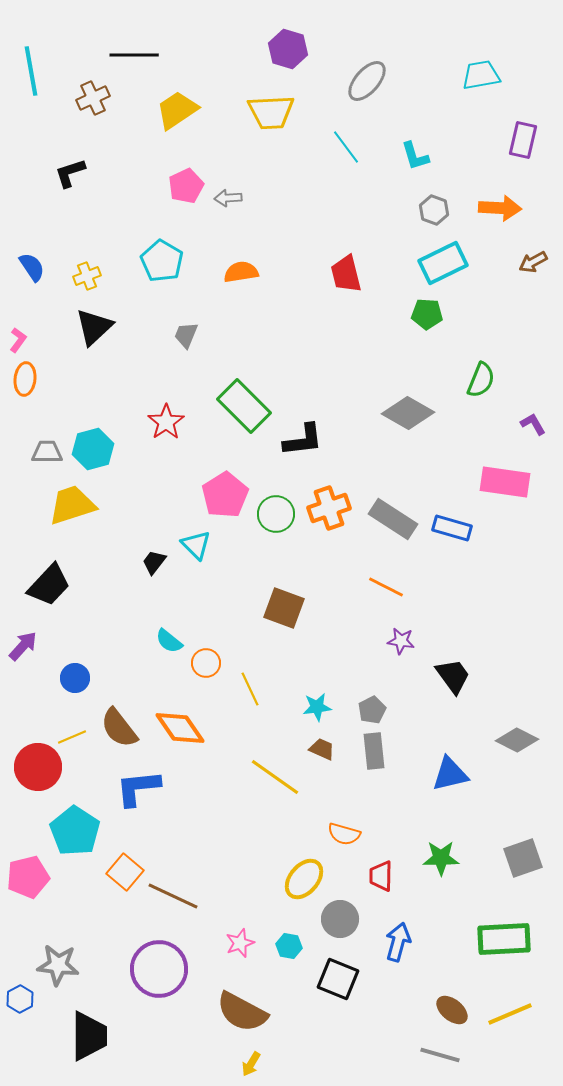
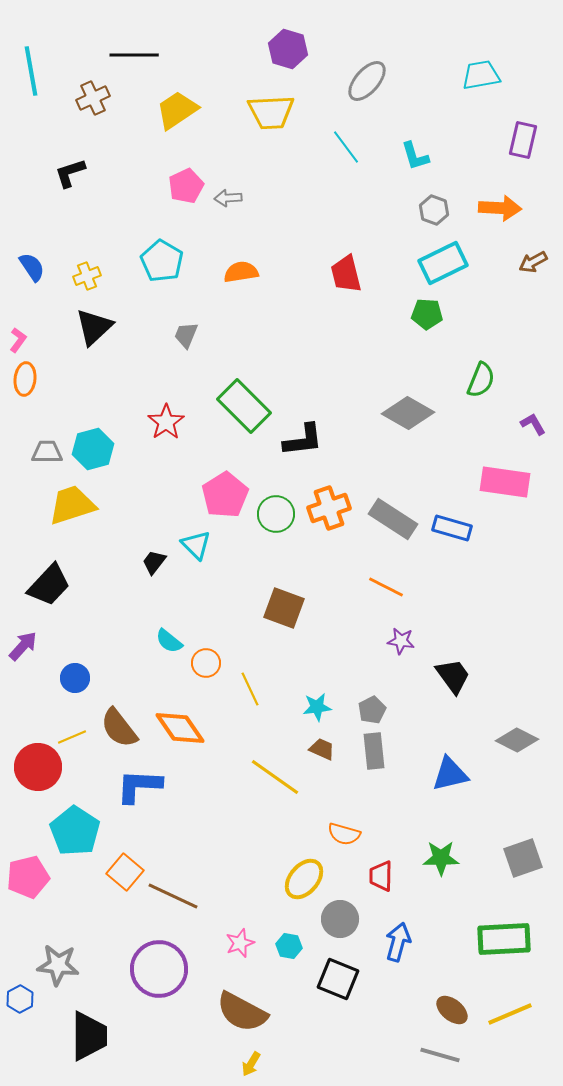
blue L-shape at (138, 788): moved 1 px right, 2 px up; rotated 9 degrees clockwise
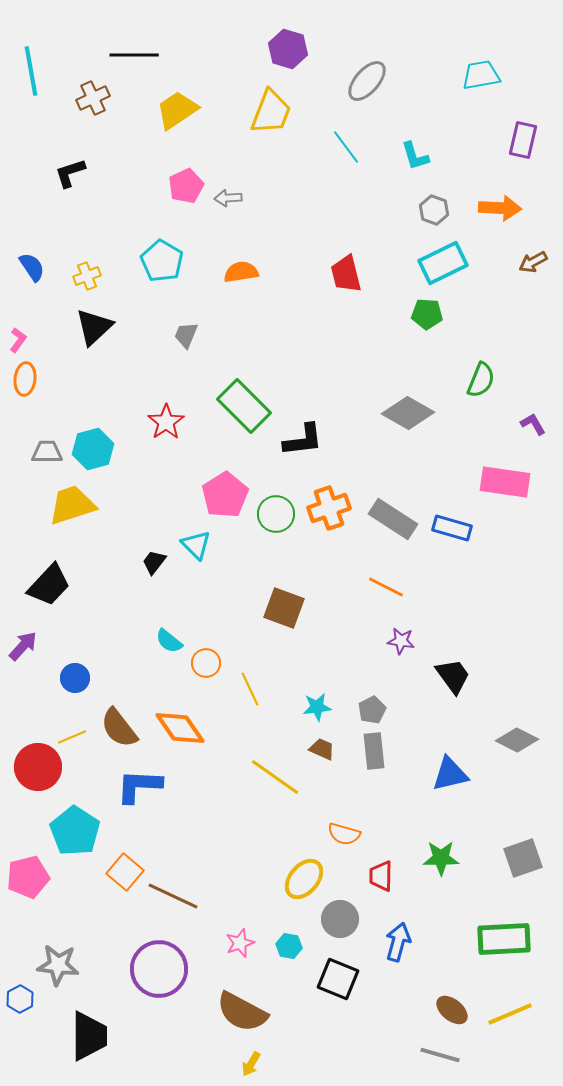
yellow trapezoid at (271, 112): rotated 66 degrees counterclockwise
